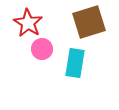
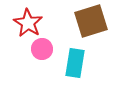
brown square: moved 2 px right, 1 px up
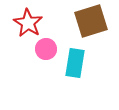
pink circle: moved 4 px right
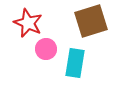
red star: rotated 8 degrees counterclockwise
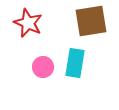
brown square: rotated 8 degrees clockwise
pink circle: moved 3 px left, 18 px down
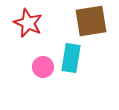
cyan rectangle: moved 4 px left, 5 px up
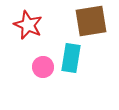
red star: moved 2 px down
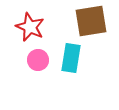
red star: moved 2 px right, 2 px down
pink circle: moved 5 px left, 7 px up
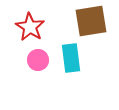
red star: rotated 8 degrees clockwise
cyan rectangle: rotated 16 degrees counterclockwise
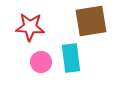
red star: rotated 28 degrees counterclockwise
pink circle: moved 3 px right, 2 px down
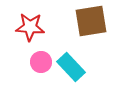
cyan rectangle: moved 9 px down; rotated 36 degrees counterclockwise
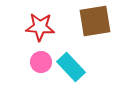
brown square: moved 4 px right
red star: moved 10 px right
